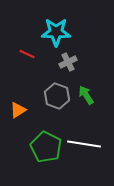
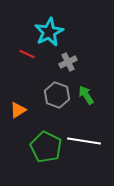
cyan star: moved 7 px left; rotated 28 degrees counterclockwise
gray hexagon: moved 1 px up
white line: moved 3 px up
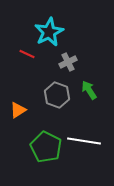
green arrow: moved 3 px right, 5 px up
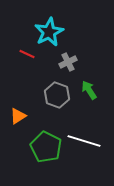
orange triangle: moved 6 px down
white line: rotated 8 degrees clockwise
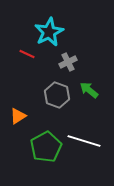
green arrow: rotated 18 degrees counterclockwise
green pentagon: rotated 16 degrees clockwise
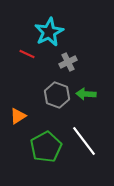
green arrow: moved 3 px left, 4 px down; rotated 36 degrees counterclockwise
white line: rotated 36 degrees clockwise
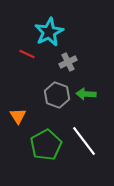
orange triangle: rotated 30 degrees counterclockwise
green pentagon: moved 2 px up
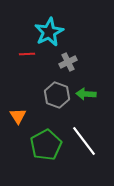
red line: rotated 28 degrees counterclockwise
